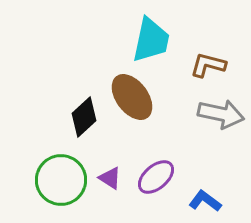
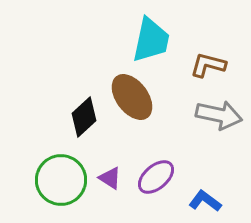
gray arrow: moved 2 px left, 1 px down
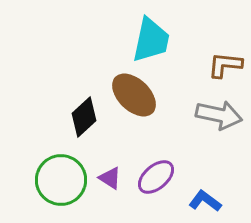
brown L-shape: moved 17 px right; rotated 9 degrees counterclockwise
brown ellipse: moved 2 px right, 2 px up; rotated 9 degrees counterclockwise
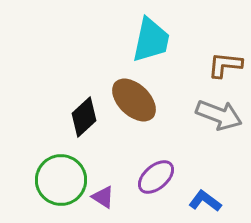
brown ellipse: moved 5 px down
gray arrow: rotated 9 degrees clockwise
purple triangle: moved 7 px left, 19 px down
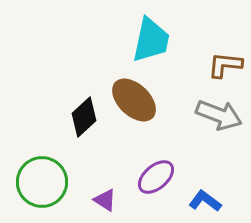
green circle: moved 19 px left, 2 px down
purple triangle: moved 2 px right, 3 px down
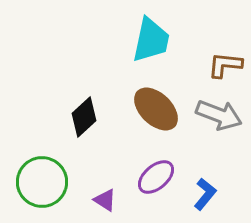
brown ellipse: moved 22 px right, 9 px down
blue L-shape: moved 7 px up; rotated 92 degrees clockwise
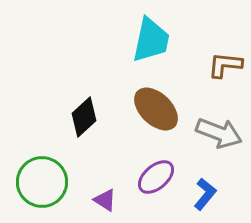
gray arrow: moved 18 px down
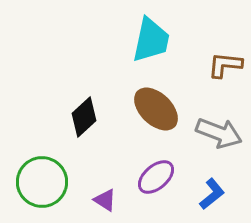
blue L-shape: moved 7 px right; rotated 12 degrees clockwise
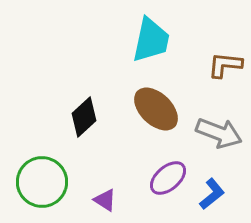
purple ellipse: moved 12 px right, 1 px down
